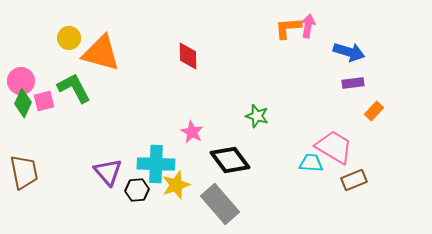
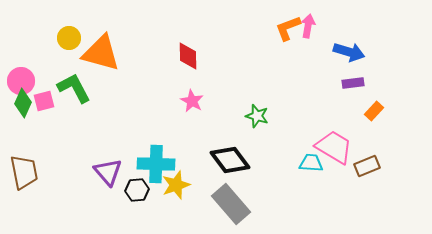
orange L-shape: rotated 16 degrees counterclockwise
pink star: moved 31 px up
brown rectangle: moved 13 px right, 14 px up
gray rectangle: moved 11 px right
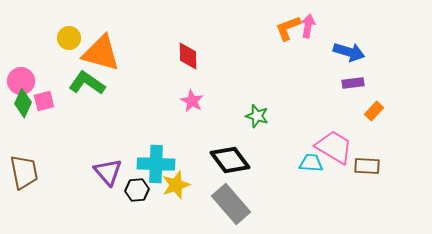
green L-shape: moved 13 px right, 5 px up; rotated 27 degrees counterclockwise
brown rectangle: rotated 25 degrees clockwise
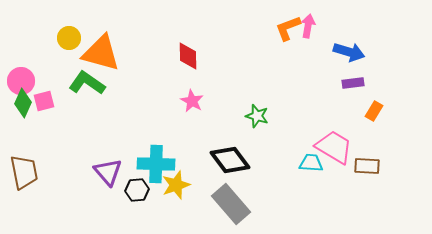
orange rectangle: rotated 12 degrees counterclockwise
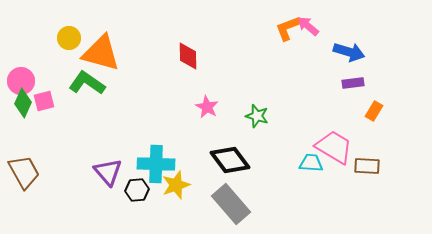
pink arrow: rotated 60 degrees counterclockwise
pink star: moved 15 px right, 6 px down
brown trapezoid: rotated 18 degrees counterclockwise
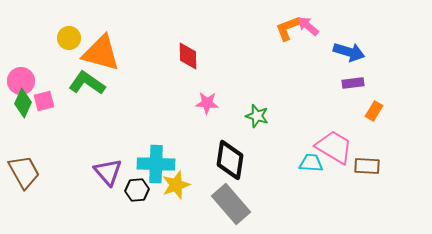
pink star: moved 4 px up; rotated 25 degrees counterclockwise
black diamond: rotated 45 degrees clockwise
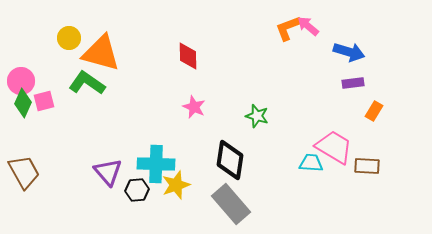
pink star: moved 13 px left, 4 px down; rotated 20 degrees clockwise
